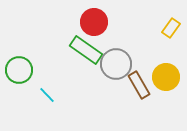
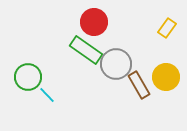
yellow rectangle: moved 4 px left
green circle: moved 9 px right, 7 px down
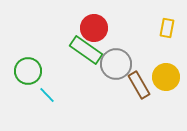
red circle: moved 6 px down
yellow rectangle: rotated 24 degrees counterclockwise
green circle: moved 6 px up
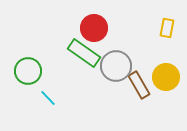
green rectangle: moved 2 px left, 3 px down
gray circle: moved 2 px down
cyan line: moved 1 px right, 3 px down
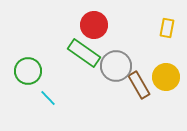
red circle: moved 3 px up
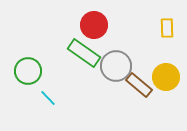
yellow rectangle: rotated 12 degrees counterclockwise
brown rectangle: rotated 20 degrees counterclockwise
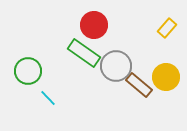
yellow rectangle: rotated 42 degrees clockwise
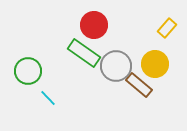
yellow circle: moved 11 px left, 13 px up
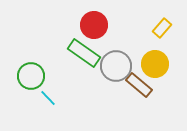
yellow rectangle: moved 5 px left
green circle: moved 3 px right, 5 px down
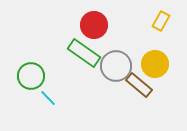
yellow rectangle: moved 1 px left, 7 px up; rotated 12 degrees counterclockwise
